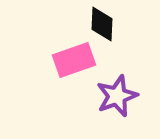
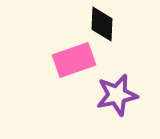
purple star: moved 1 px up; rotated 9 degrees clockwise
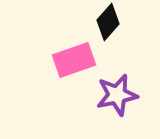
black diamond: moved 6 px right, 2 px up; rotated 39 degrees clockwise
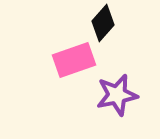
black diamond: moved 5 px left, 1 px down
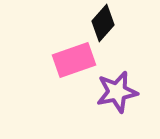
purple star: moved 3 px up
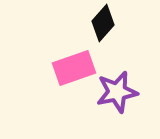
pink rectangle: moved 8 px down
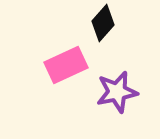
pink rectangle: moved 8 px left, 3 px up; rotated 6 degrees counterclockwise
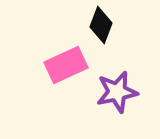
black diamond: moved 2 px left, 2 px down; rotated 21 degrees counterclockwise
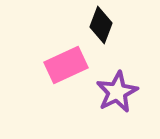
purple star: rotated 15 degrees counterclockwise
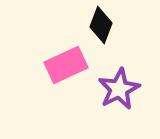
purple star: moved 2 px right, 3 px up
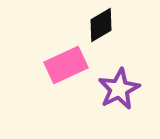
black diamond: rotated 39 degrees clockwise
